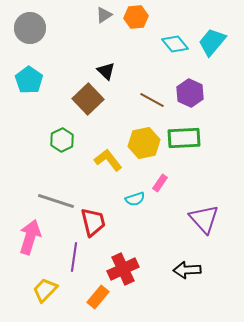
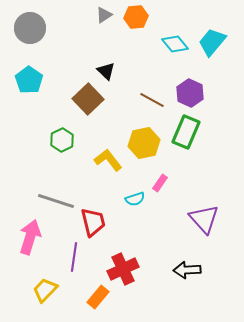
green rectangle: moved 2 px right, 6 px up; rotated 64 degrees counterclockwise
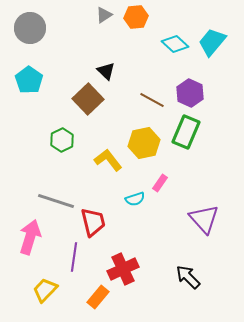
cyan diamond: rotated 8 degrees counterclockwise
black arrow: moved 1 px right, 7 px down; rotated 48 degrees clockwise
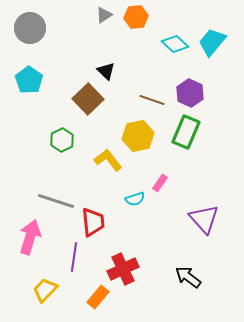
brown line: rotated 10 degrees counterclockwise
yellow hexagon: moved 6 px left, 7 px up
red trapezoid: rotated 8 degrees clockwise
black arrow: rotated 8 degrees counterclockwise
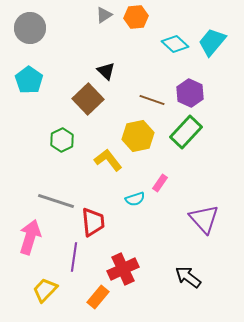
green rectangle: rotated 20 degrees clockwise
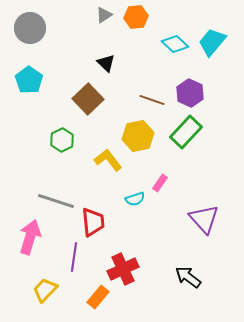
black triangle: moved 8 px up
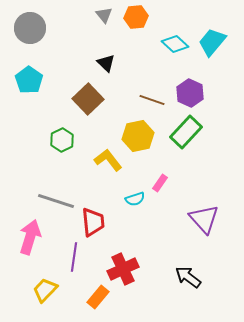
gray triangle: rotated 36 degrees counterclockwise
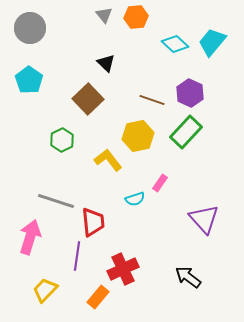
purple line: moved 3 px right, 1 px up
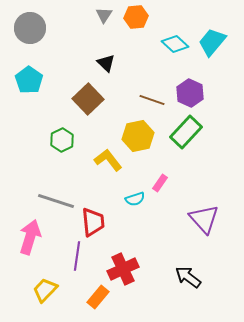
gray triangle: rotated 12 degrees clockwise
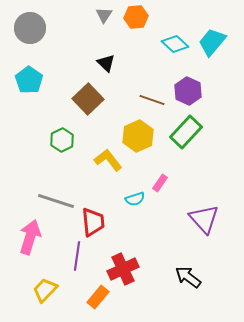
purple hexagon: moved 2 px left, 2 px up
yellow hexagon: rotated 12 degrees counterclockwise
